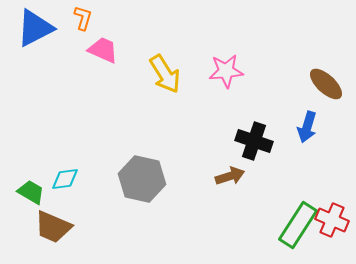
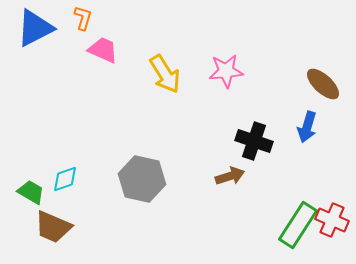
brown ellipse: moved 3 px left
cyan diamond: rotated 12 degrees counterclockwise
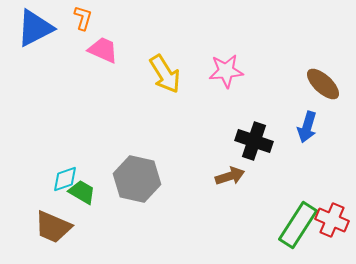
gray hexagon: moved 5 px left
green trapezoid: moved 51 px right
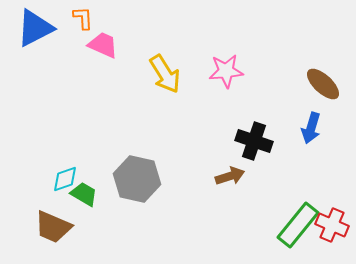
orange L-shape: rotated 20 degrees counterclockwise
pink trapezoid: moved 5 px up
blue arrow: moved 4 px right, 1 px down
green trapezoid: moved 2 px right, 2 px down
red cross: moved 5 px down
green rectangle: rotated 6 degrees clockwise
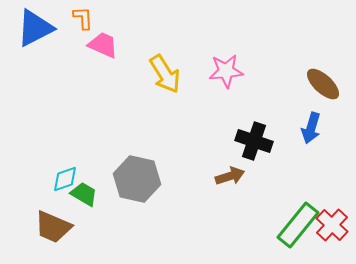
red cross: rotated 20 degrees clockwise
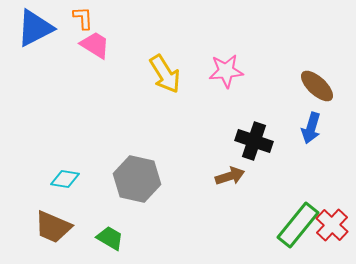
pink trapezoid: moved 8 px left; rotated 8 degrees clockwise
brown ellipse: moved 6 px left, 2 px down
cyan diamond: rotated 28 degrees clockwise
green trapezoid: moved 26 px right, 44 px down
